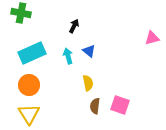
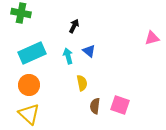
yellow semicircle: moved 6 px left
yellow triangle: rotated 15 degrees counterclockwise
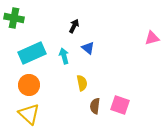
green cross: moved 7 px left, 5 px down
blue triangle: moved 1 px left, 3 px up
cyan arrow: moved 4 px left
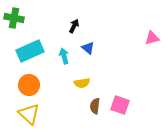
cyan rectangle: moved 2 px left, 2 px up
yellow semicircle: rotated 91 degrees clockwise
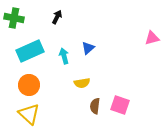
black arrow: moved 17 px left, 9 px up
blue triangle: rotated 40 degrees clockwise
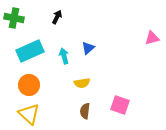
brown semicircle: moved 10 px left, 5 px down
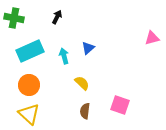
yellow semicircle: rotated 126 degrees counterclockwise
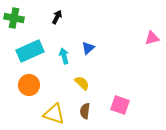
yellow triangle: moved 25 px right; rotated 25 degrees counterclockwise
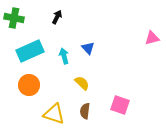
blue triangle: rotated 32 degrees counterclockwise
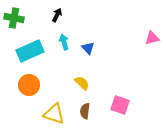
black arrow: moved 2 px up
cyan arrow: moved 14 px up
